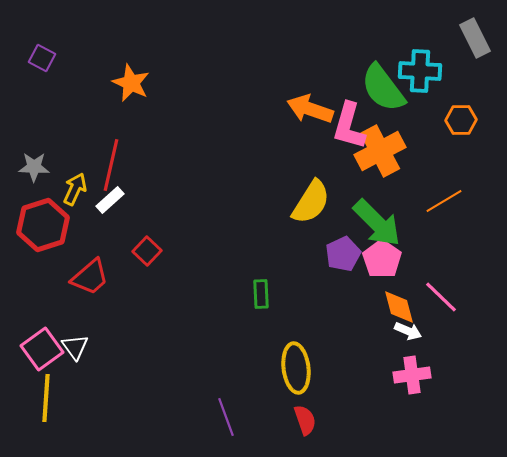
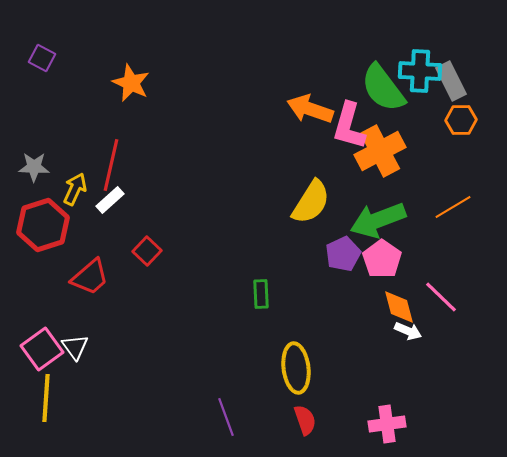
gray rectangle: moved 24 px left, 43 px down
orange line: moved 9 px right, 6 px down
green arrow: moved 1 px right, 3 px up; rotated 114 degrees clockwise
pink cross: moved 25 px left, 49 px down
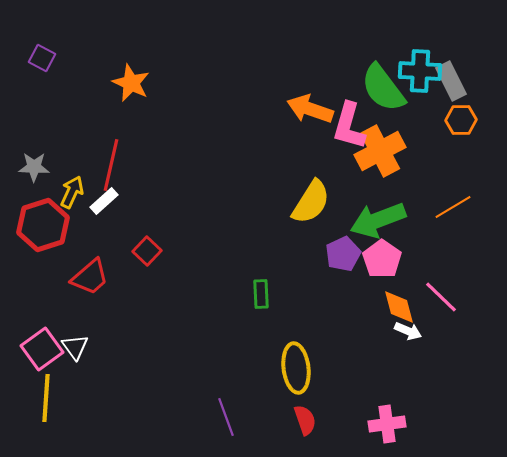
yellow arrow: moved 3 px left, 3 px down
white rectangle: moved 6 px left, 1 px down
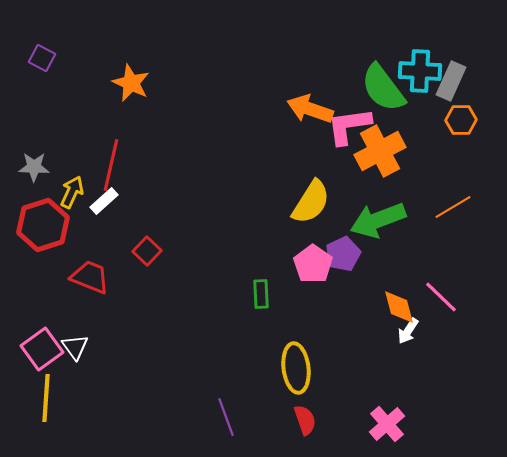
gray rectangle: rotated 51 degrees clockwise
pink L-shape: rotated 66 degrees clockwise
pink pentagon: moved 69 px left, 5 px down
red trapezoid: rotated 117 degrees counterclockwise
white arrow: rotated 100 degrees clockwise
pink cross: rotated 33 degrees counterclockwise
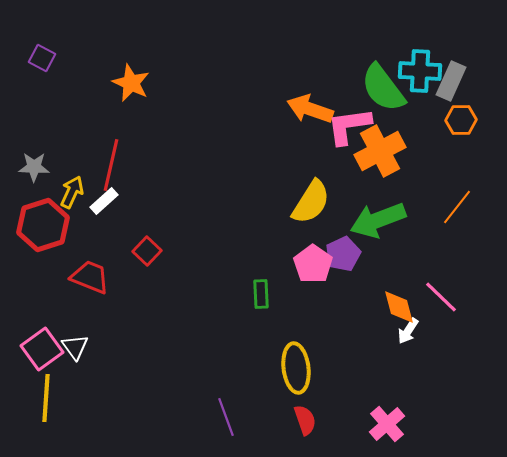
orange line: moved 4 px right; rotated 21 degrees counterclockwise
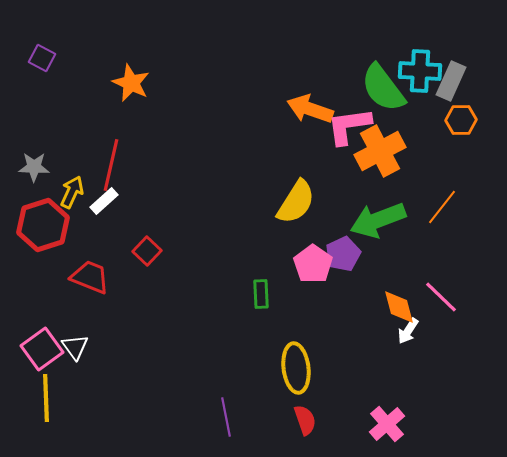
yellow semicircle: moved 15 px left
orange line: moved 15 px left
yellow line: rotated 6 degrees counterclockwise
purple line: rotated 9 degrees clockwise
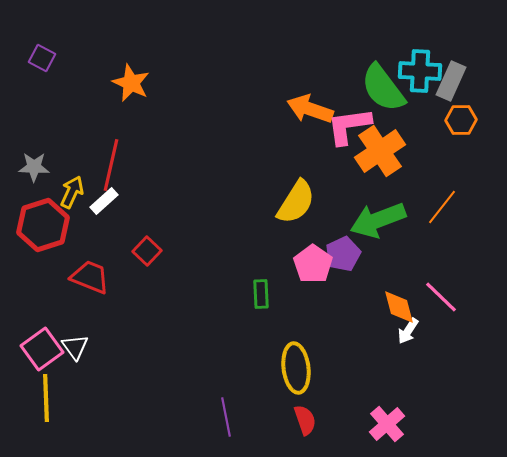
orange cross: rotated 6 degrees counterclockwise
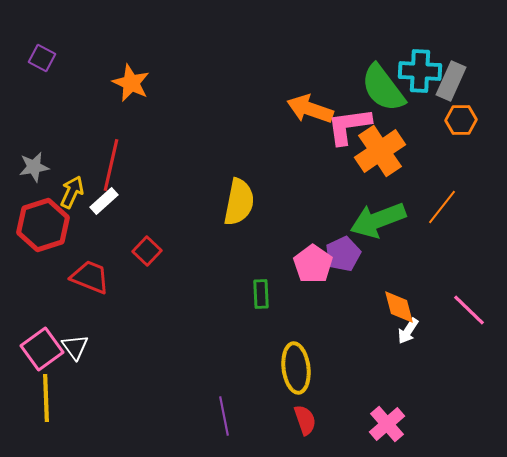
gray star: rotated 12 degrees counterclockwise
yellow semicircle: moved 57 px left; rotated 21 degrees counterclockwise
pink line: moved 28 px right, 13 px down
purple line: moved 2 px left, 1 px up
